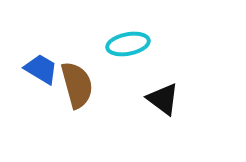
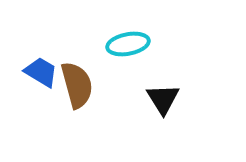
blue trapezoid: moved 3 px down
black triangle: rotated 21 degrees clockwise
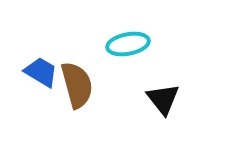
black triangle: rotated 6 degrees counterclockwise
